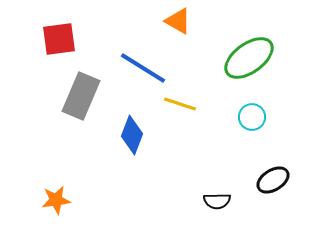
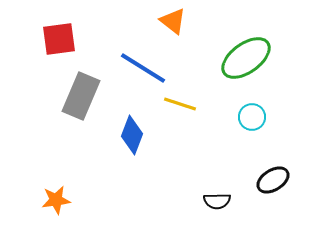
orange triangle: moved 5 px left; rotated 8 degrees clockwise
green ellipse: moved 3 px left
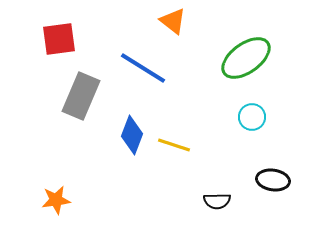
yellow line: moved 6 px left, 41 px down
black ellipse: rotated 40 degrees clockwise
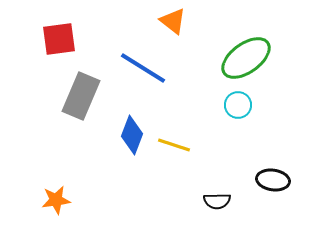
cyan circle: moved 14 px left, 12 px up
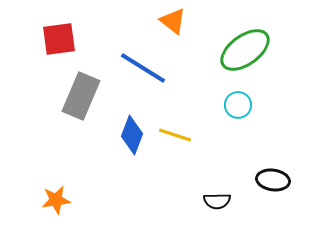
green ellipse: moved 1 px left, 8 px up
yellow line: moved 1 px right, 10 px up
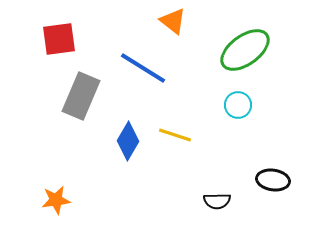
blue diamond: moved 4 px left, 6 px down; rotated 9 degrees clockwise
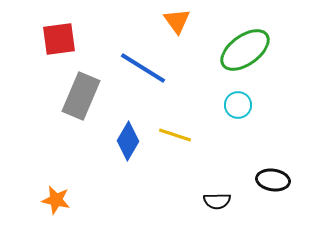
orange triangle: moved 4 px right; rotated 16 degrees clockwise
orange star: rotated 20 degrees clockwise
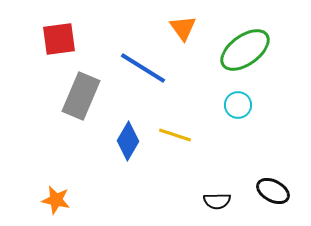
orange triangle: moved 6 px right, 7 px down
black ellipse: moved 11 px down; rotated 20 degrees clockwise
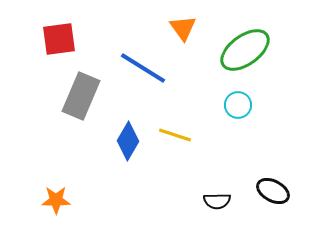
orange star: rotated 12 degrees counterclockwise
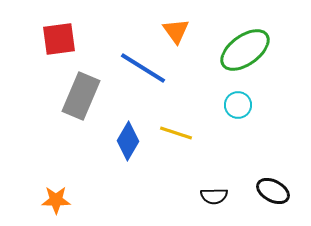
orange triangle: moved 7 px left, 3 px down
yellow line: moved 1 px right, 2 px up
black semicircle: moved 3 px left, 5 px up
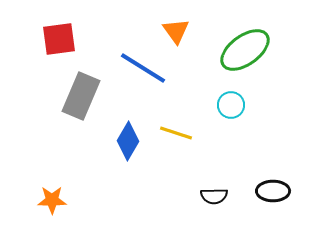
cyan circle: moved 7 px left
black ellipse: rotated 28 degrees counterclockwise
orange star: moved 4 px left
